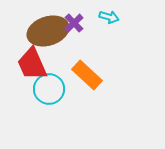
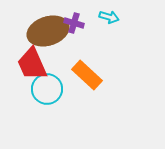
purple cross: rotated 30 degrees counterclockwise
cyan circle: moved 2 px left
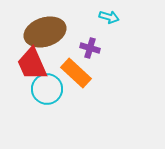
purple cross: moved 16 px right, 25 px down
brown ellipse: moved 3 px left, 1 px down
orange rectangle: moved 11 px left, 2 px up
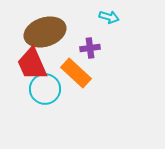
purple cross: rotated 24 degrees counterclockwise
cyan circle: moved 2 px left
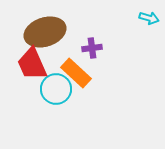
cyan arrow: moved 40 px right, 1 px down
purple cross: moved 2 px right
cyan circle: moved 11 px right
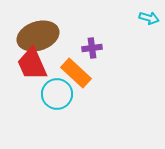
brown ellipse: moved 7 px left, 4 px down
cyan circle: moved 1 px right, 5 px down
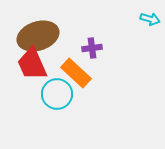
cyan arrow: moved 1 px right, 1 px down
